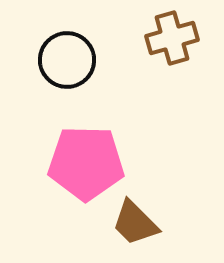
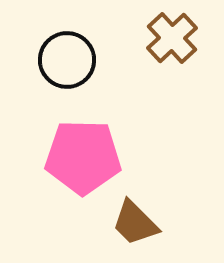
brown cross: rotated 27 degrees counterclockwise
pink pentagon: moved 3 px left, 6 px up
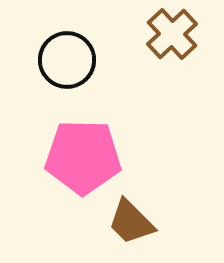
brown cross: moved 4 px up
brown trapezoid: moved 4 px left, 1 px up
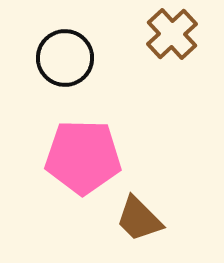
black circle: moved 2 px left, 2 px up
brown trapezoid: moved 8 px right, 3 px up
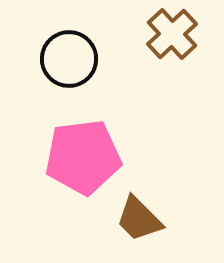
black circle: moved 4 px right, 1 px down
pink pentagon: rotated 8 degrees counterclockwise
